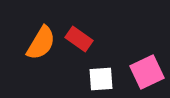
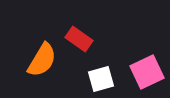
orange semicircle: moved 1 px right, 17 px down
white square: rotated 12 degrees counterclockwise
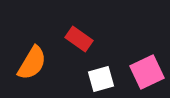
orange semicircle: moved 10 px left, 3 px down
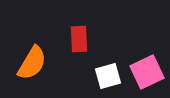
red rectangle: rotated 52 degrees clockwise
white square: moved 7 px right, 3 px up
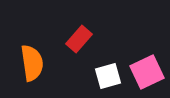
red rectangle: rotated 44 degrees clockwise
orange semicircle: rotated 39 degrees counterclockwise
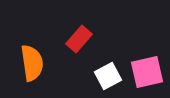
pink square: rotated 12 degrees clockwise
white square: rotated 12 degrees counterclockwise
